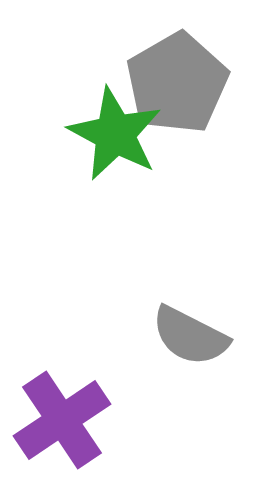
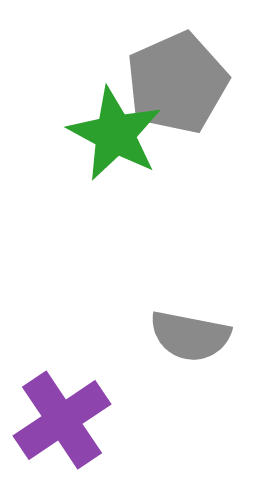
gray pentagon: rotated 6 degrees clockwise
gray semicircle: rotated 16 degrees counterclockwise
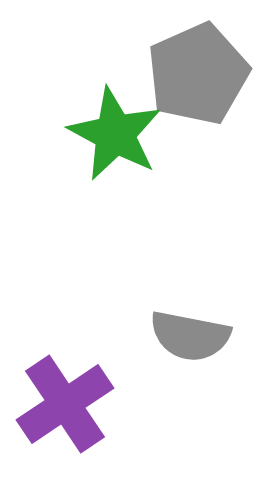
gray pentagon: moved 21 px right, 9 px up
purple cross: moved 3 px right, 16 px up
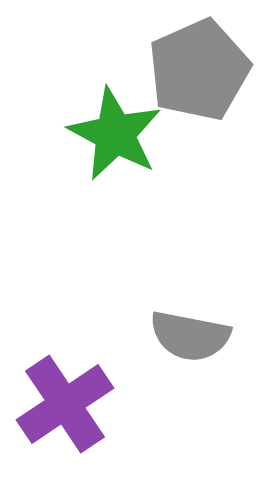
gray pentagon: moved 1 px right, 4 px up
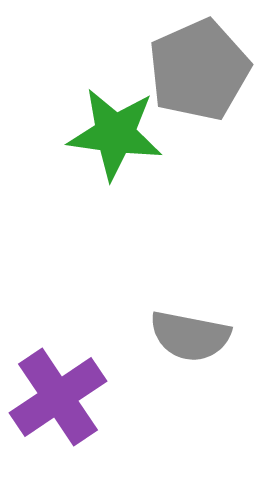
green star: rotated 20 degrees counterclockwise
purple cross: moved 7 px left, 7 px up
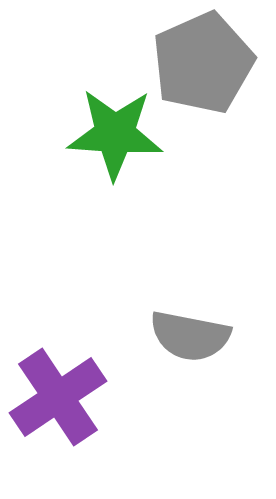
gray pentagon: moved 4 px right, 7 px up
green star: rotated 4 degrees counterclockwise
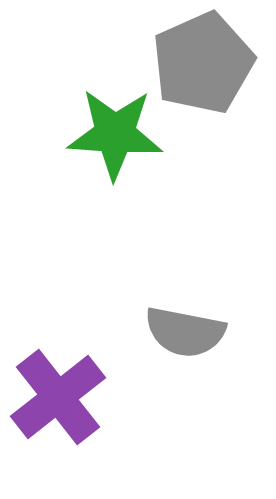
gray semicircle: moved 5 px left, 4 px up
purple cross: rotated 4 degrees counterclockwise
